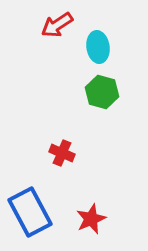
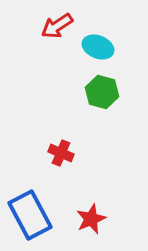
red arrow: moved 1 px down
cyan ellipse: rotated 60 degrees counterclockwise
red cross: moved 1 px left
blue rectangle: moved 3 px down
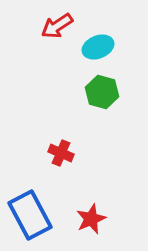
cyan ellipse: rotated 44 degrees counterclockwise
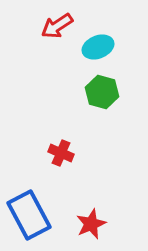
blue rectangle: moved 1 px left
red star: moved 5 px down
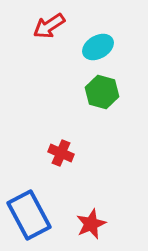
red arrow: moved 8 px left
cyan ellipse: rotated 8 degrees counterclockwise
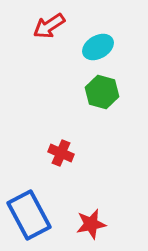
red star: rotated 12 degrees clockwise
